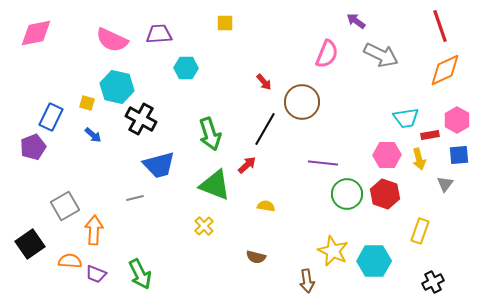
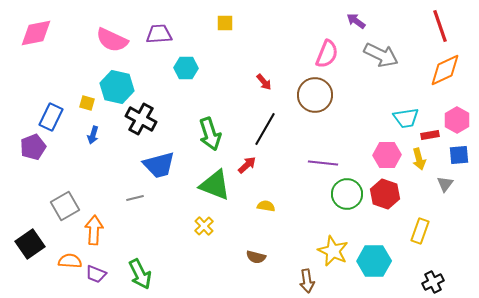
brown circle at (302, 102): moved 13 px right, 7 px up
blue arrow at (93, 135): rotated 66 degrees clockwise
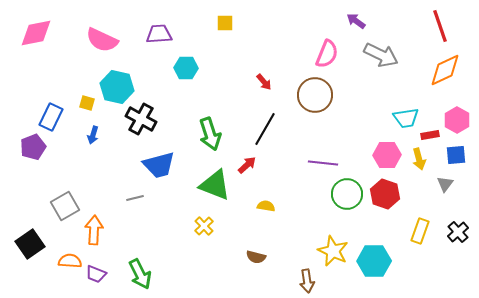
pink semicircle at (112, 40): moved 10 px left
blue square at (459, 155): moved 3 px left
black cross at (433, 282): moved 25 px right, 50 px up; rotated 15 degrees counterclockwise
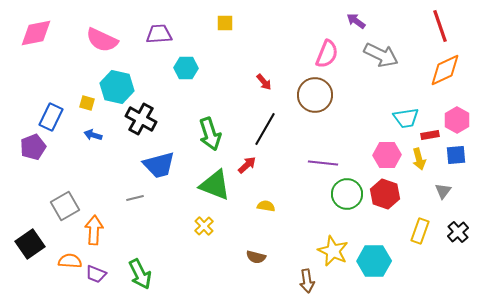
blue arrow at (93, 135): rotated 90 degrees clockwise
gray triangle at (445, 184): moved 2 px left, 7 px down
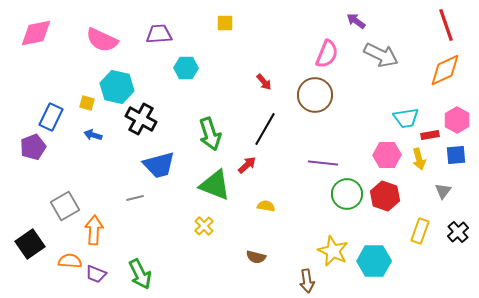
red line at (440, 26): moved 6 px right, 1 px up
red hexagon at (385, 194): moved 2 px down
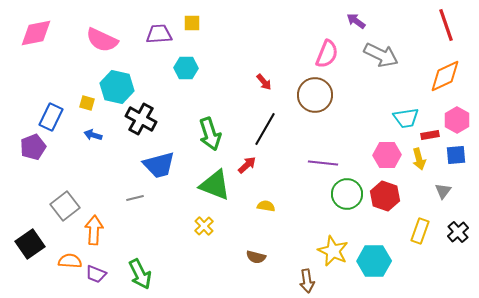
yellow square at (225, 23): moved 33 px left
orange diamond at (445, 70): moved 6 px down
gray square at (65, 206): rotated 8 degrees counterclockwise
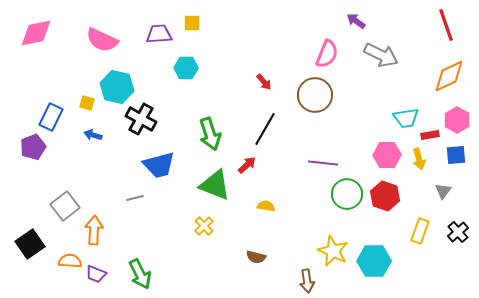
orange diamond at (445, 76): moved 4 px right
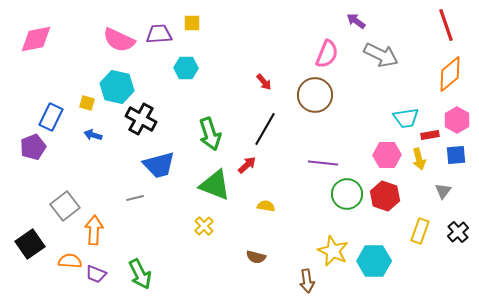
pink diamond at (36, 33): moved 6 px down
pink semicircle at (102, 40): moved 17 px right
orange diamond at (449, 76): moved 1 px right, 2 px up; rotated 15 degrees counterclockwise
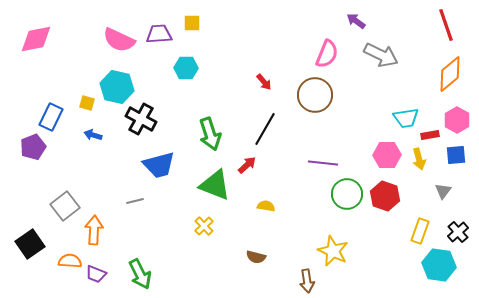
gray line at (135, 198): moved 3 px down
cyan hexagon at (374, 261): moved 65 px right, 4 px down; rotated 8 degrees clockwise
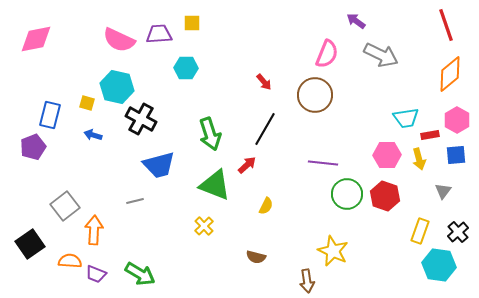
blue rectangle at (51, 117): moved 1 px left, 2 px up; rotated 12 degrees counterclockwise
yellow semicircle at (266, 206): rotated 108 degrees clockwise
green arrow at (140, 274): rotated 32 degrees counterclockwise
